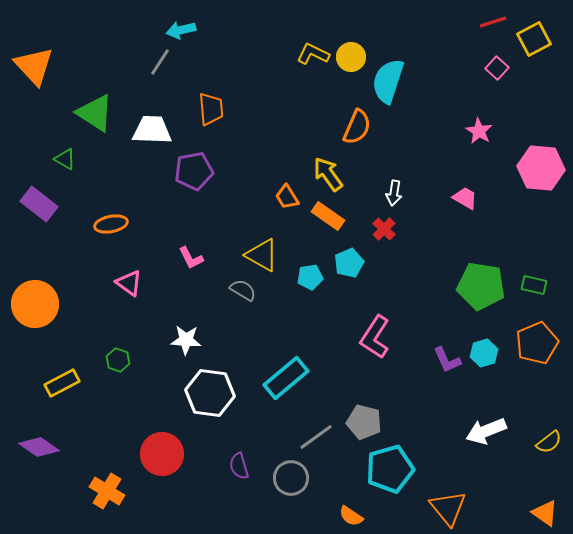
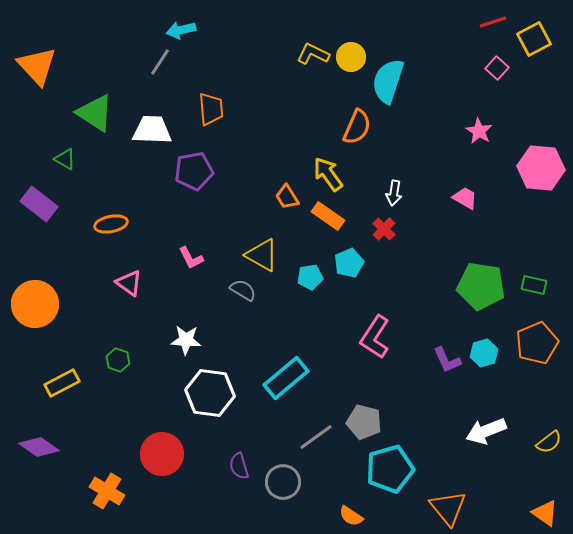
orange triangle at (34, 66): moved 3 px right
gray circle at (291, 478): moved 8 px left, 4 px down
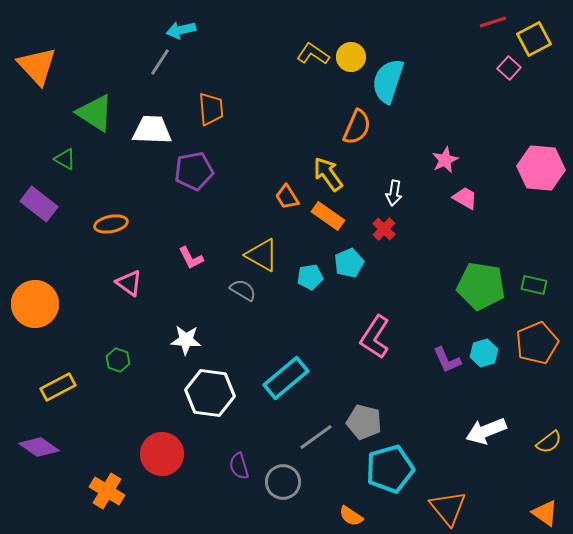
yellow L-shape at (313, 54): rotated 8 degrees clockwise
pink square at (497, 68): moved 12 px right
pink star at (479, 131): moved 34 px left, 29 px down; rotated 16 degrees clockwise
yellow rectangle at (62, 383): moved 4 px left, 4 px down
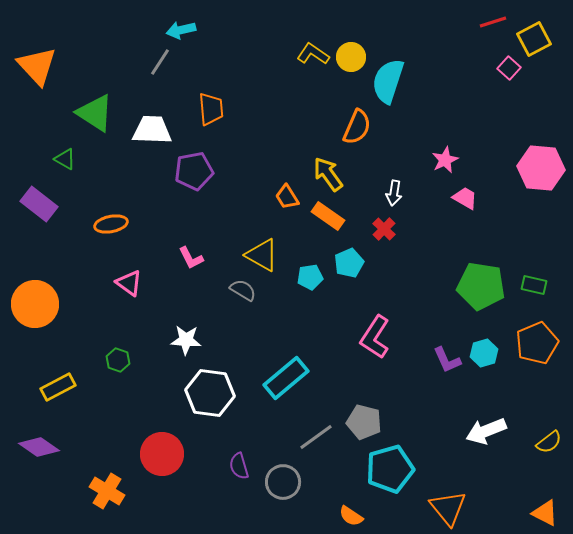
orange triangle at (545, 513): rotated 8 degrees counterclockwise
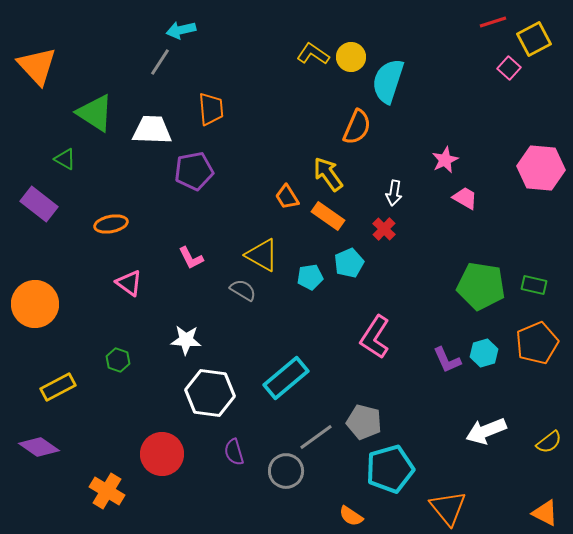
purple semicircle at (239, 466): moved 5 px left, 14 px up
gray circle at (283, 482): moved 3 px right, 11 px up
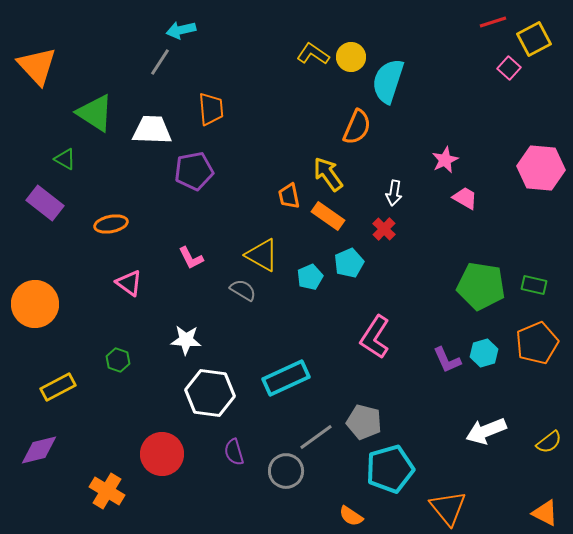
orange trapezoid at (287, 197): moved 2 px right, 1 px up; rotated 20 degrees clockwise
purple rectangle at (39, 204): moved 6 px right, 1 px up
cyan pentagon at (310, 277): rotated 15 degrees counterclockwise
cyan rectangle at (286, 378): rotated 15 degrees clockwise
purple diamond at (39, 447): moved 3 px down; rotated 48 degrees counterclockwise
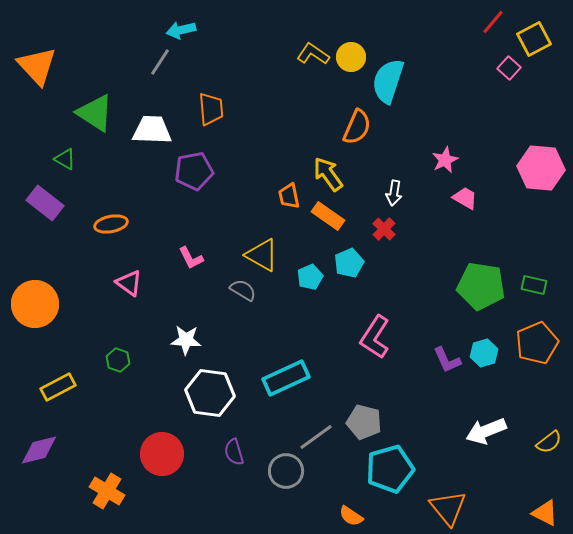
red line at (493, 22): rotated 32 degrees counterclockwise
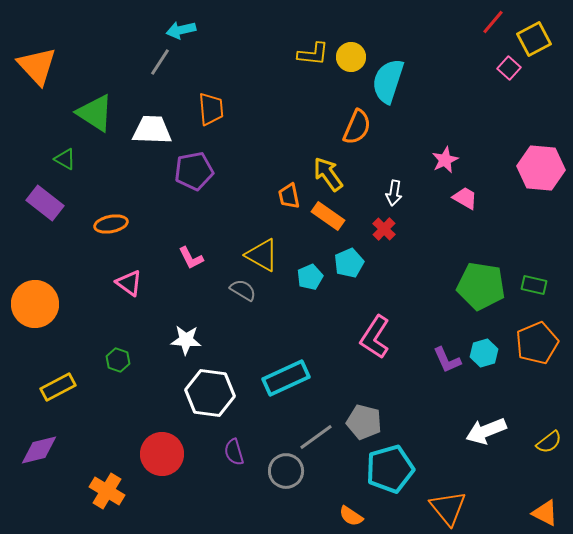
yellow L-shape at (313, 54): rotated 152 degrees clockwise
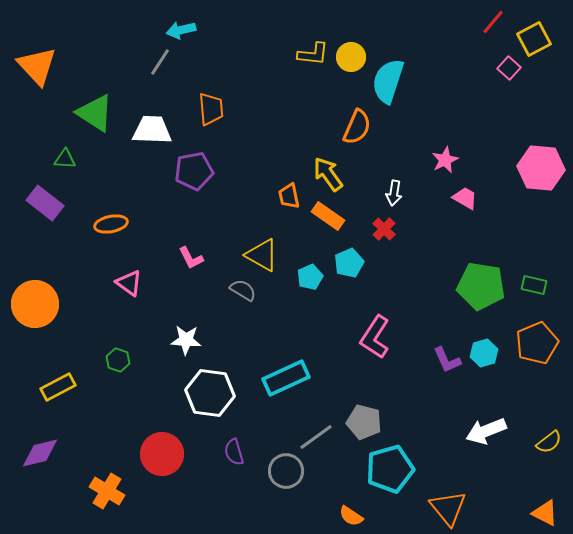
green triangle at (65, 159): rotated 25 degrees counterclockwise
purple diamond at (39, 450): moved 1 px right, 3 px down
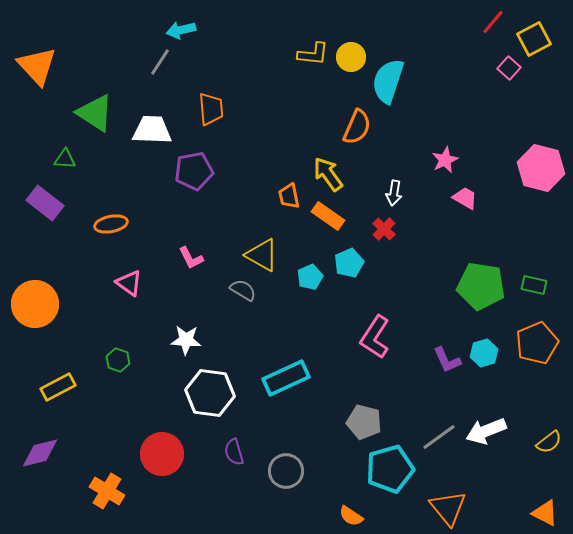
pink hexagon at (541, 168): rotated 9 degrees clockwise
gray line at (316, 437): moved 123 px right
